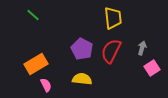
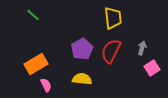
purple pentagon: rotated 15 degrees clockwise
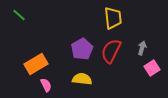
green line: moved 14 px left
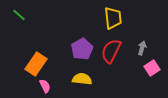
orange rectangle: rotated 25 degrees counterclockwise
pink semicircle: moved 1 px left, 1 px down
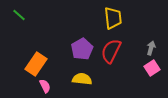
gray arrow: moved 9 px right
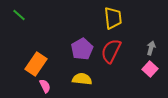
pink square: moved 2 px left, 1 px down; rotated 14 degrees counterclockwise
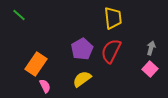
yellow semicircle: rotated 42 degrees counterclockwise
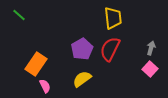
red semicircle: moved 1 px left, 2 px up
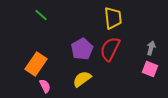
green line: moved 22 px right
pink square: rotated 21 degrees counterclockwise
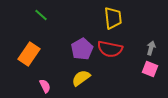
red semicircle: rotated 105 degrees counterclockwise
orange rectangle: moved 7 px left, 10 px up
yellow semicircle: moved 1 px left, 1 px up
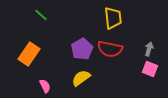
gray arrow: moved 2 px left, 1 px down
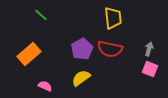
orange rectangle: rotated 15 degrees clockwise
pink semicircle: rotated 40 degrees counterclockwise
